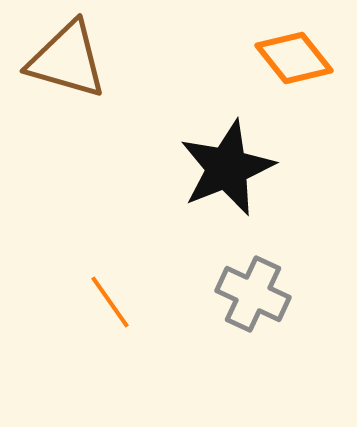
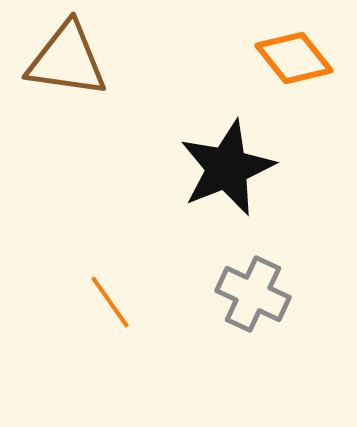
brown triangle: rotated 8 degrees counterclockwise
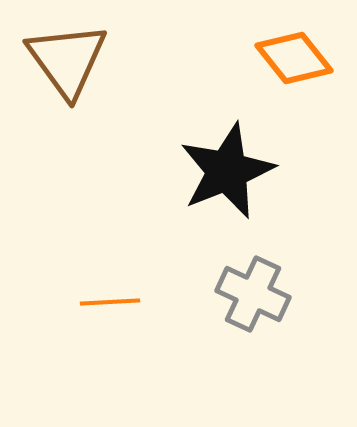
brown triangle: rotated 46 degrees clockwise
black star: moved 3 px down
orange line: rotated 58 degrees counterclockwise
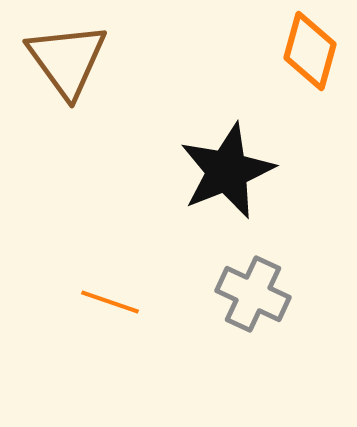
orange diamond: moved 16 px right, 7 px up; rotated 54 degrees clockwise
orange line: rotated 22 degrees clockwise
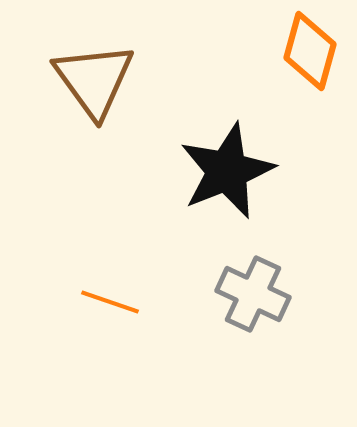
brown triangle: moved 27 px right, 20 px down
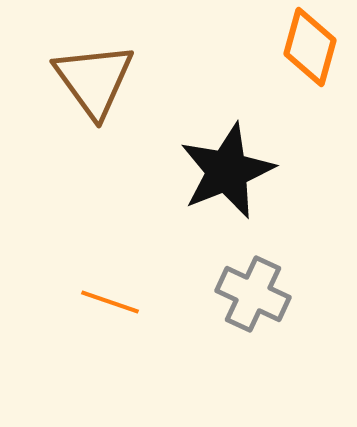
orange diamond: moved 4 px up
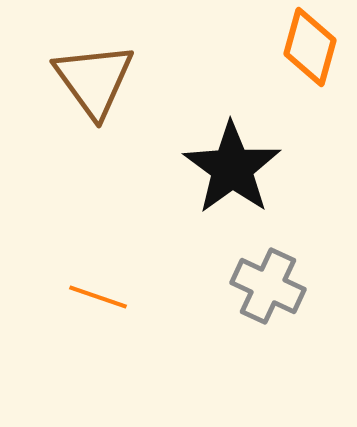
black star: moved 5 px right, 3 px up; rotated 14 degrees counterclockwise
gray cross: moved 15 px right, 8 px up
orange line: moved 12 px left, 5 px up
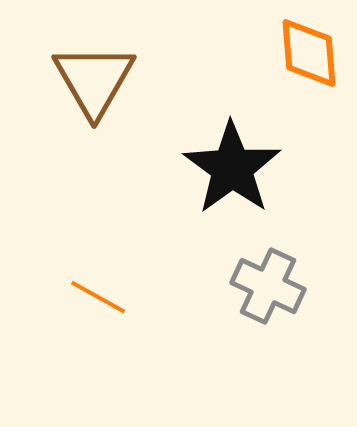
orange diamond: moved 1 px left, 6 px down; rotated 20 degrees counterclockwise
brown triangle: rotated 6 degrees clockwise
orange line: rotated 10 degrees clockwise
